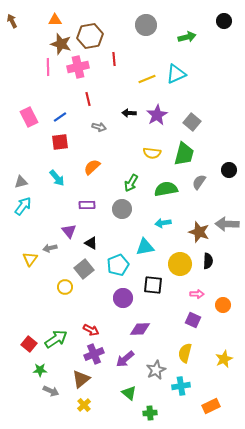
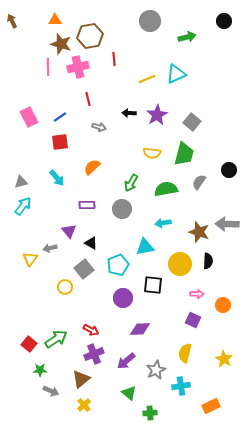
gray circle at (146, 25): moved 4 px right, 4 px up
purple arrow at (125, 359): moved 1 px right, 2 px down
yellow star at (224, 359): rotated 18 degrees counterclockwise
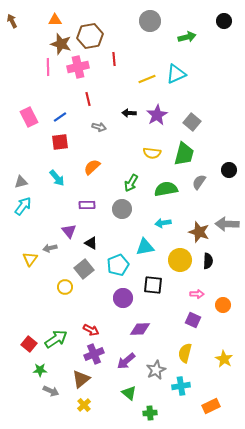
yellow circle at (180, 264): moved 4 px up
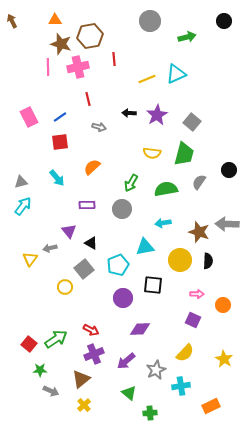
yellow semicircle at (185, 353): rotated 150 degrees counterclockwise
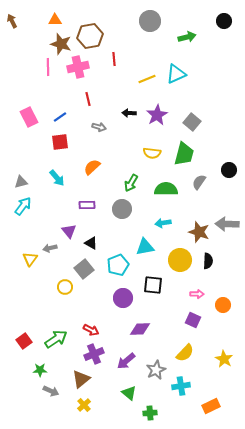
green semicircle at (166, 189): rotated 10 degrees clockwise
red square at (29, 344): moved 5 px left, 3 px up; rotated 14 degrees clockwise
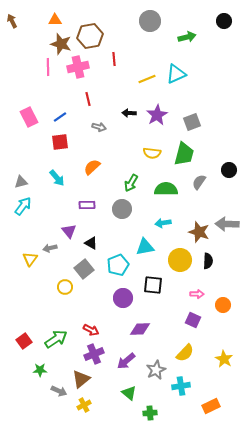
gray square at (192, 122): rotated 30 degrees clockwise
gray arrow at (51, 391): moved 8 px right
yellow cross at (84, 405): rotated 16 degrees clockwise
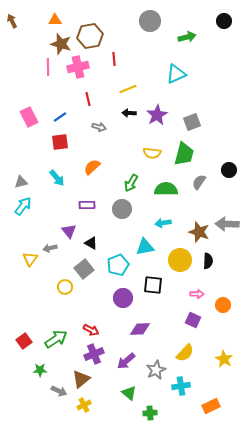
yellow line at (147, 79): moved 19 px left, 10 px down
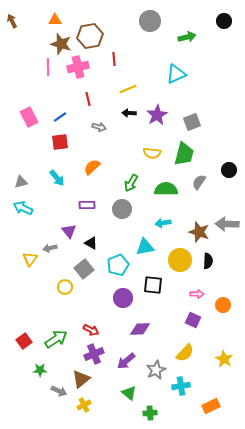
cyan arrow at (23, 206): moved 2 px down; rotated 102 degrees counterclockwise
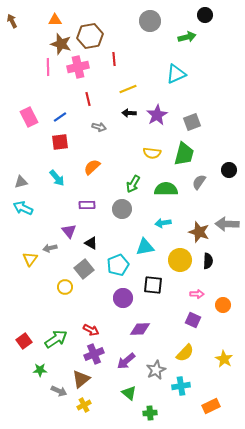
black circle at (224, 21): moved 19 px left, 6 px up
green arrow at (131, 183): moved 2 px right, 1 px down
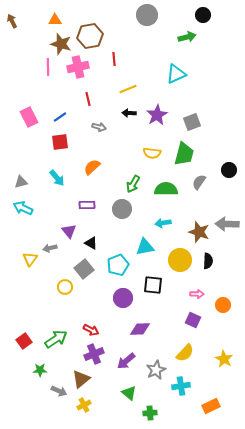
black circle at (205, 15): moved 2 px left
gray circle at (150, 21): moved 3 px left, 6 px up
